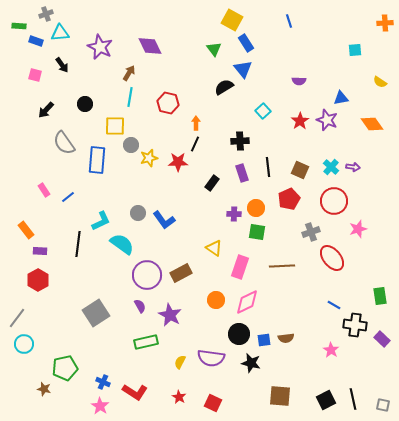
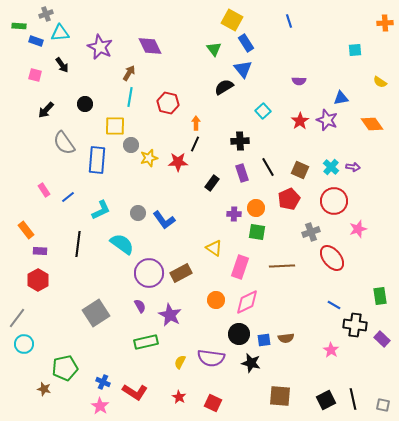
black line at (268, 167): rotated 24 degrees counterclockwise
cyan L-shape at (101, 221): moved 11 px up
purple circle at (147, 275): moved 2 px right, 2 px up
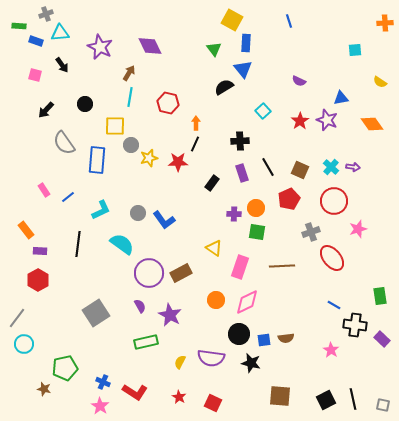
blue rectangle at (246, 43): rotated 36 degrees clockwise
purple semicircle at (299, 81): rotated 24 degrees clockwise
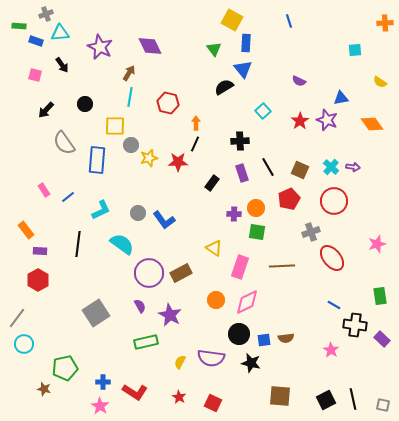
pink star at (358, 229): moved 19 px right, 15 px down
blue cross at (103, 382): rotated 24 degrees counterclockwise
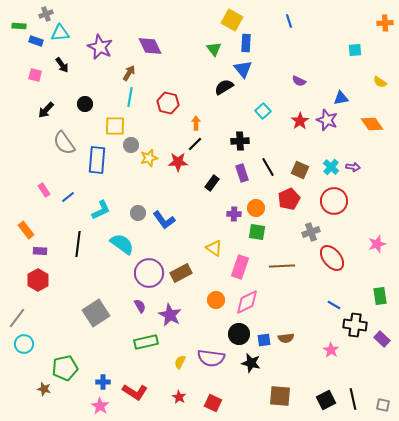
black line at (195, 144): rotated 21 degrees clockwise
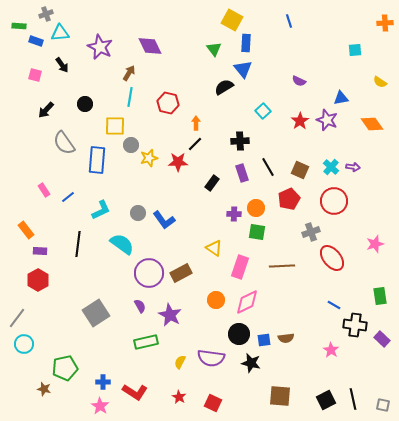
pink star at (377, 244): moved 2 px left
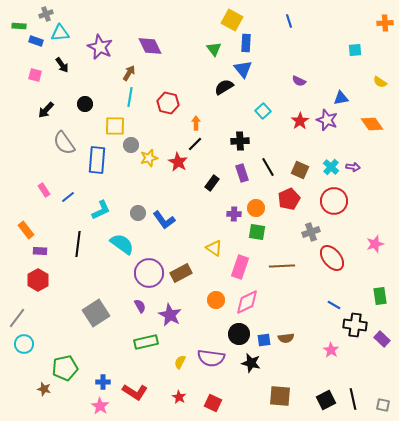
red star at (178, 162): rotated 30 degrees clockwise
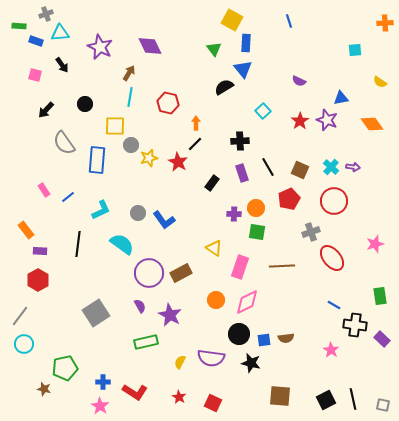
gray line at (17, 318): moved 3 px right, 2 px up
